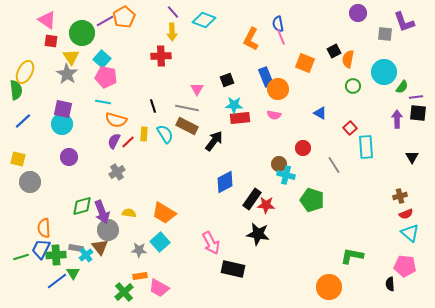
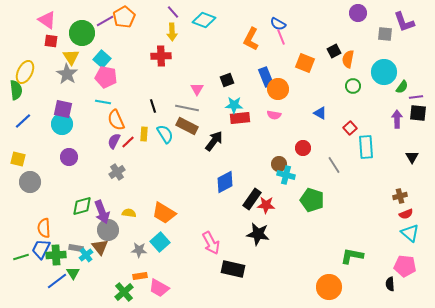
blue semicircle at (278, 24): rotated 49 degrees counterclockwise
orange semicircle at (116, 120): rotated 50 degrees clockwise
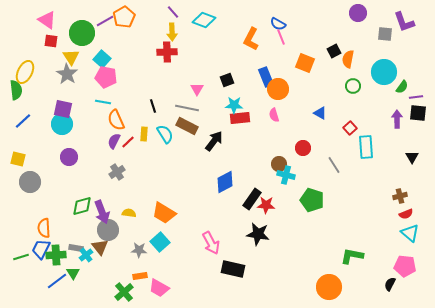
red cross at (161, 56): moved 6 px right, 4 px up
pink semicircle at (274, 115): rotated 64 degrees clockwise
black semicircle at (390, 284): rotated 32 degrees clockwise
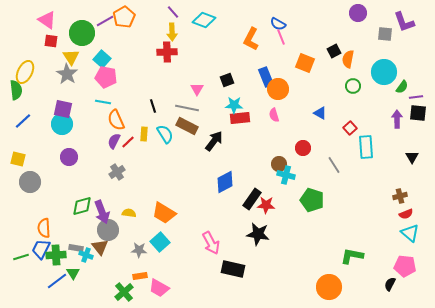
cyan cross at (86, 255): rotated 32 degrees counterclockwise
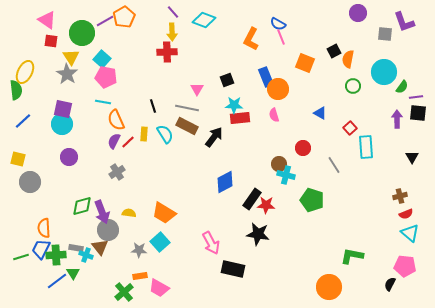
black arrow at (214, 141): moved 4 px up
